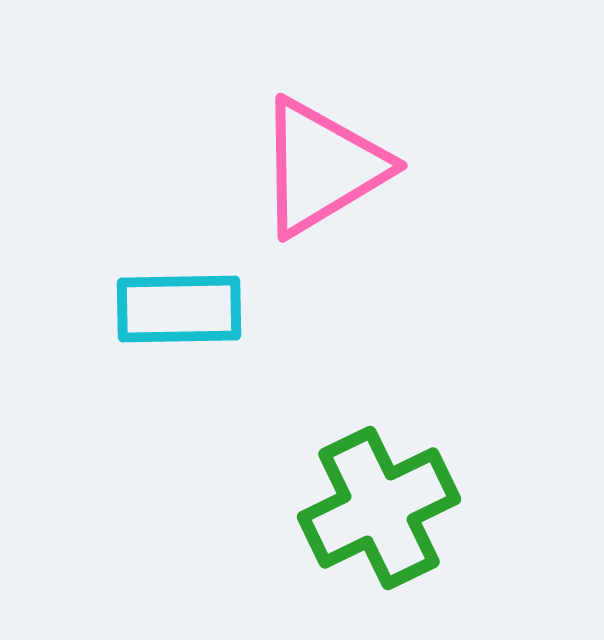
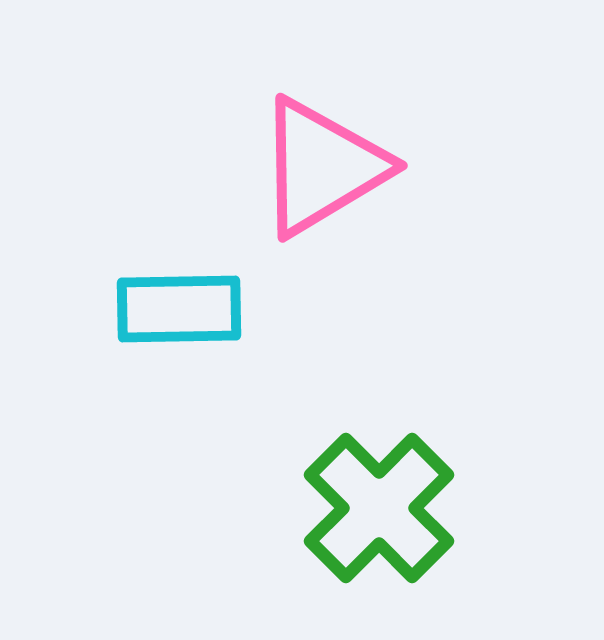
green cross: rotated 19 degrees counterclockwise
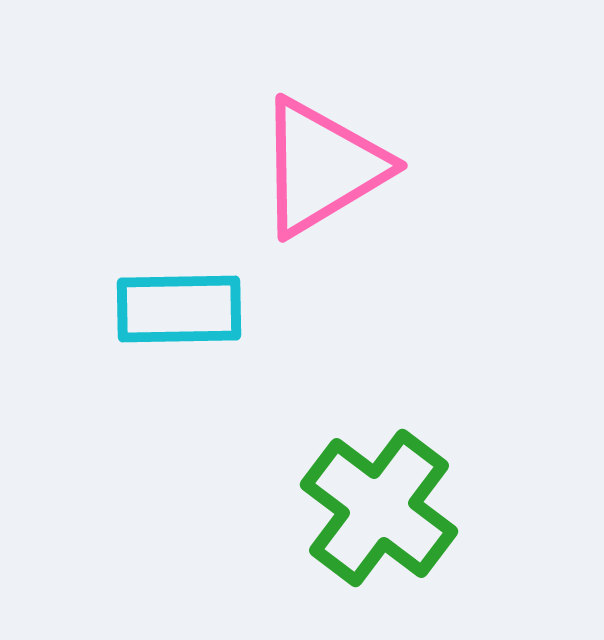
green cross: rotated 8 degrees counterclockwise
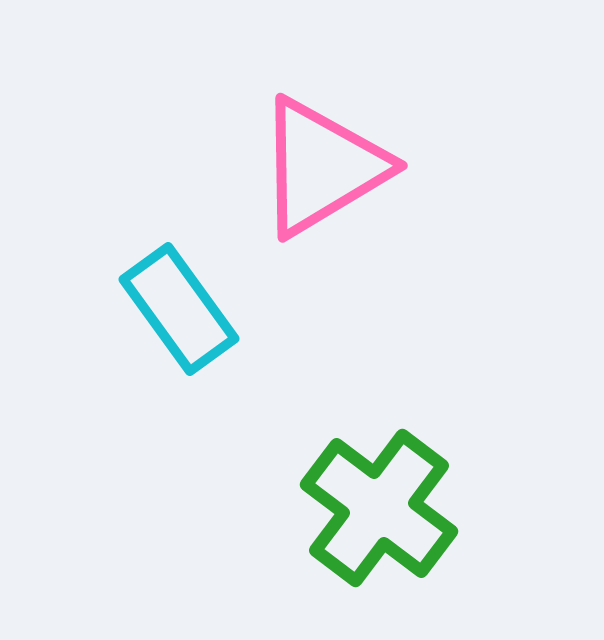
cyan rectangle: rotated 55 degrees clockwise
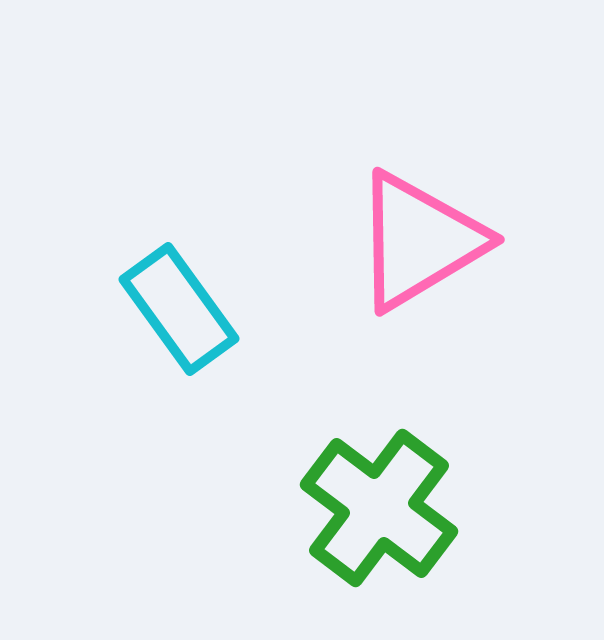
pink triangle: moved 97 px right, 74 px down
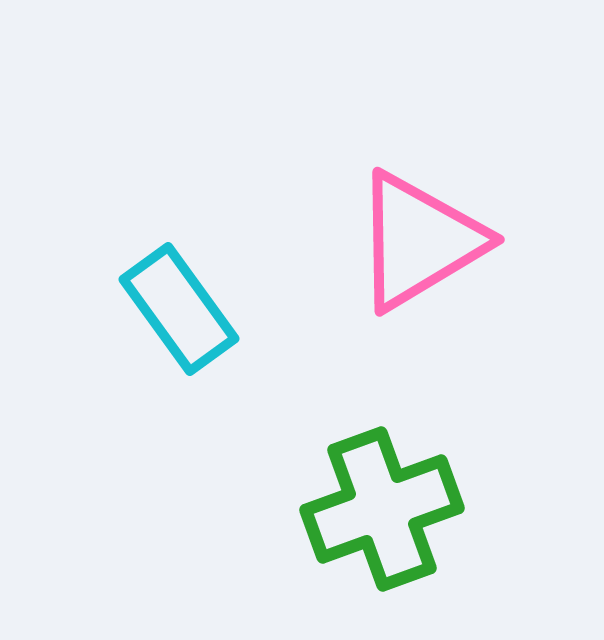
green cross: moved 3 px right, 1 px down; rotated 33 degrees clockwise
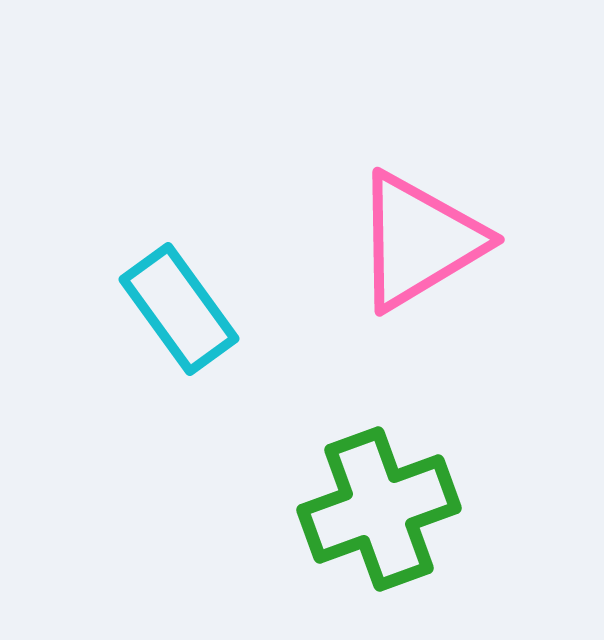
green cross: moved 3 px left
